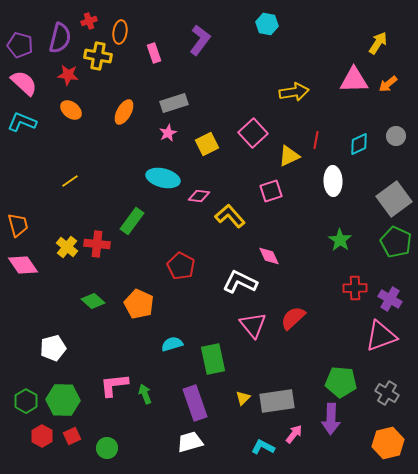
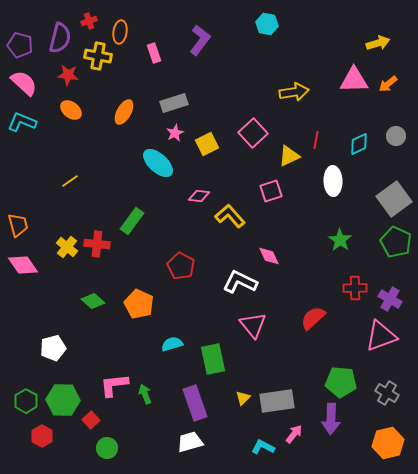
yellow arrow at (378, 43): rotated 40 degrees clockwise
pink star at (168, 133): moved 7 px right
cyan ellipse at (163, 178): moved 5 px left, 15 px up; rotated 28 degrees clockwise
red semicircle at (293, 318): moved 20 px right
red square at (72, 436): moved 19 px right, 16 px up; rotated 18 degrees counterclockwise
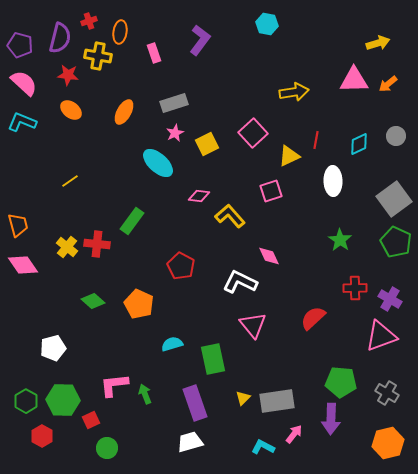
red square at (91, 420): rotated 18 degrees clockwise
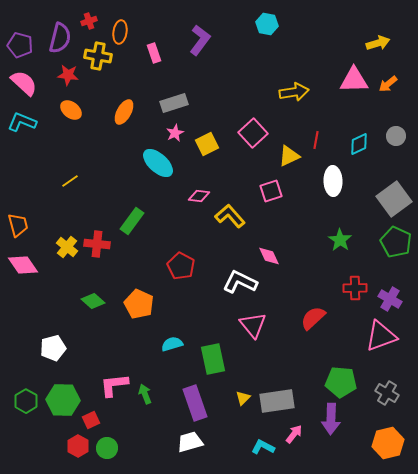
red hexagon at (42, 436): moved 36 px right, 10 px down
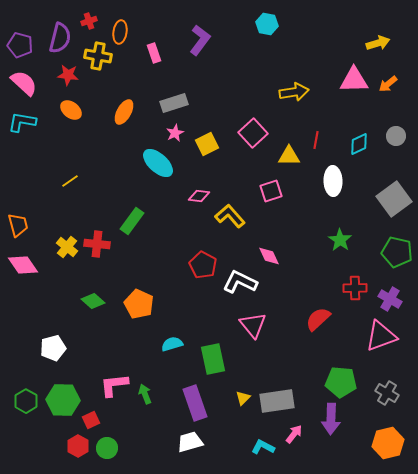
cyan L-shape at (22, 122): rotated 12 degrees counterclockwise
yellow triangle at (289, 156): rotated 25 degrees clockwise
green pentagon at (396, 242): moved 1 px right, 10 px down; rotated 12 degrees counterclockwise
red pentagon at (181, 266): moved 22 px right, 1 px up
red semicircle at (313, 318): moved 5 px right, 1 px down
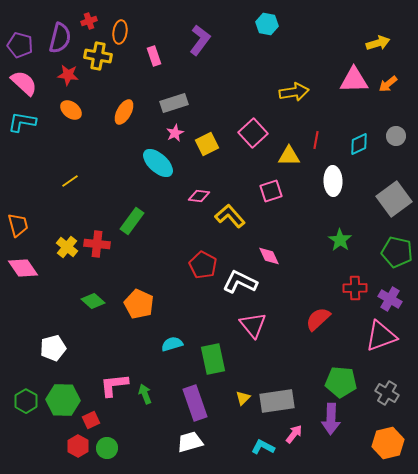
pink rectangle at (154, 53): moved 3 px down
pink diamond at (23, 265): moved 3 px down
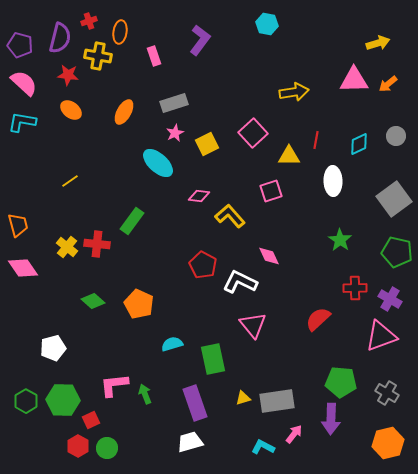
yellow triangle at (243, 398): rotated 28 degrees clockwise
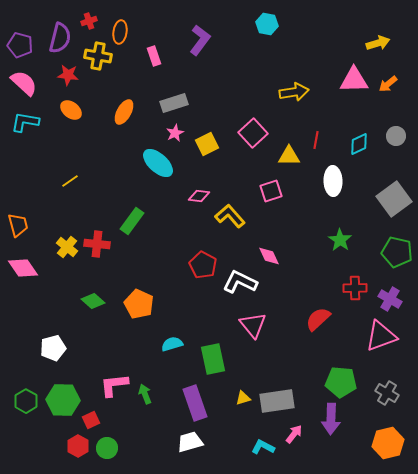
cyan L-shape at (22, 122): moved 3 px right
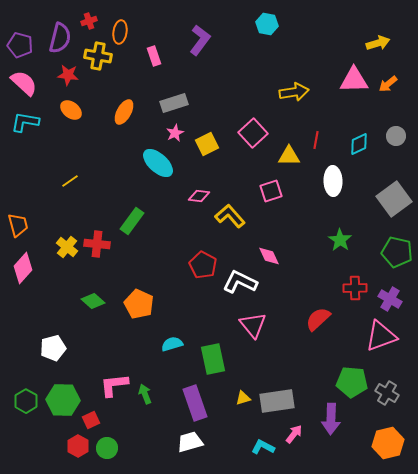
pink diamond at (23, 268): rotated 76 degrees clockwise
green pentagon at (341, 382): moved 11 px right
